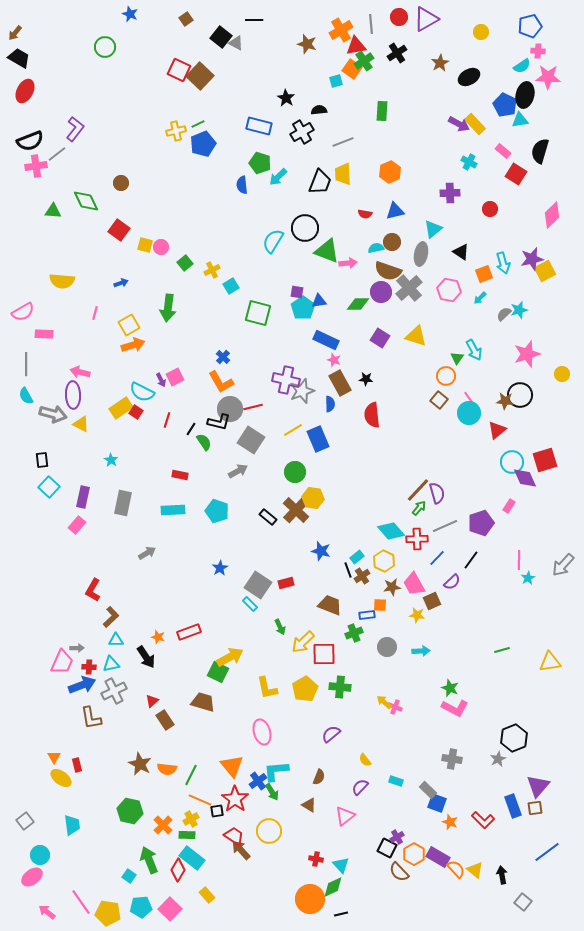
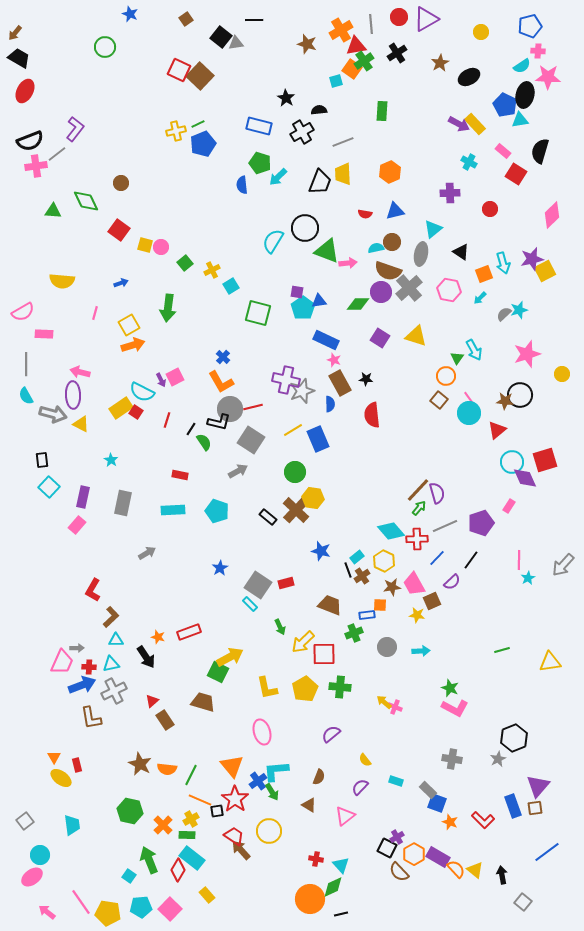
gray triangle at (236, 43): rotated 35 degrees counterclockwise
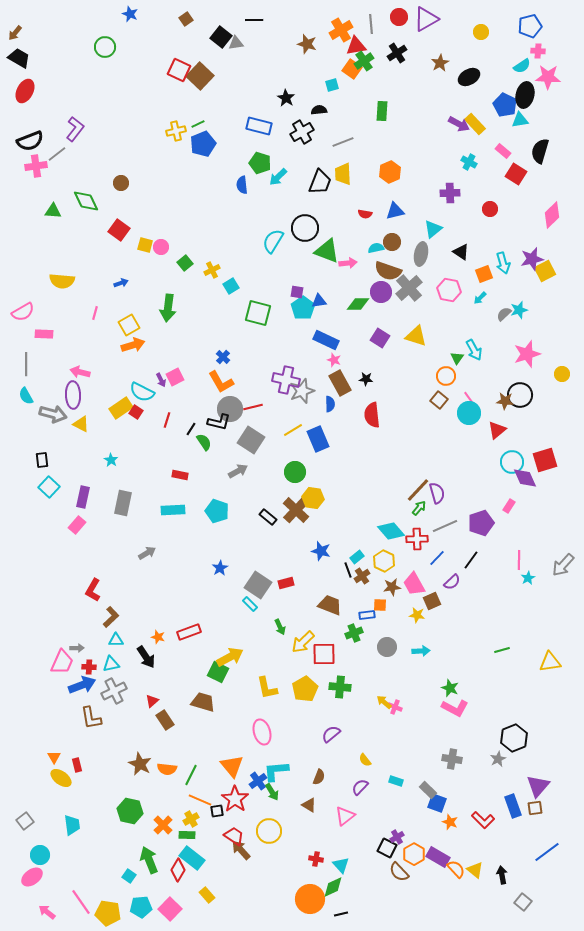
cyan square at (336, 81): moved 4 px left, 4 px down
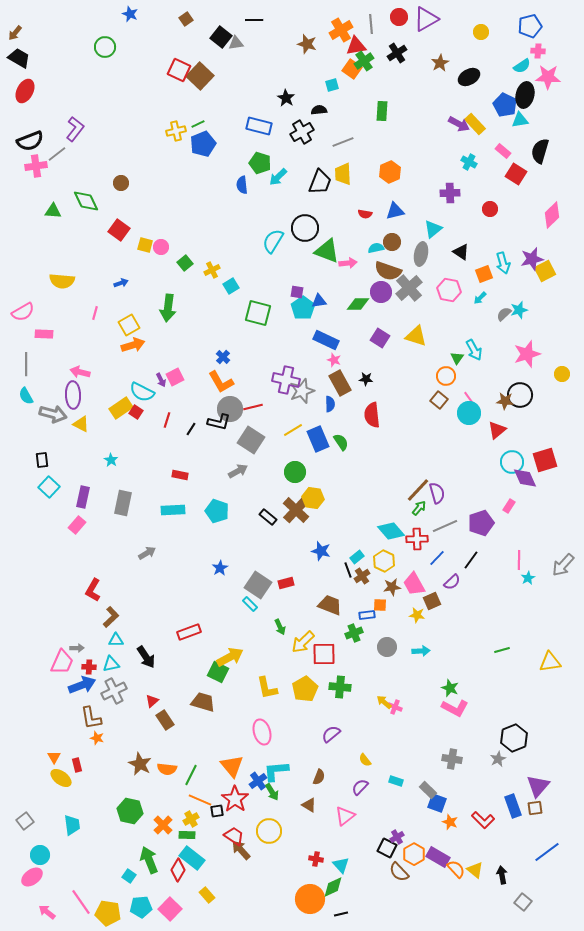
green semicircle at (204, 442): moved 137 px right
orange star at (158, 637): moved 61 px left, 101 px down
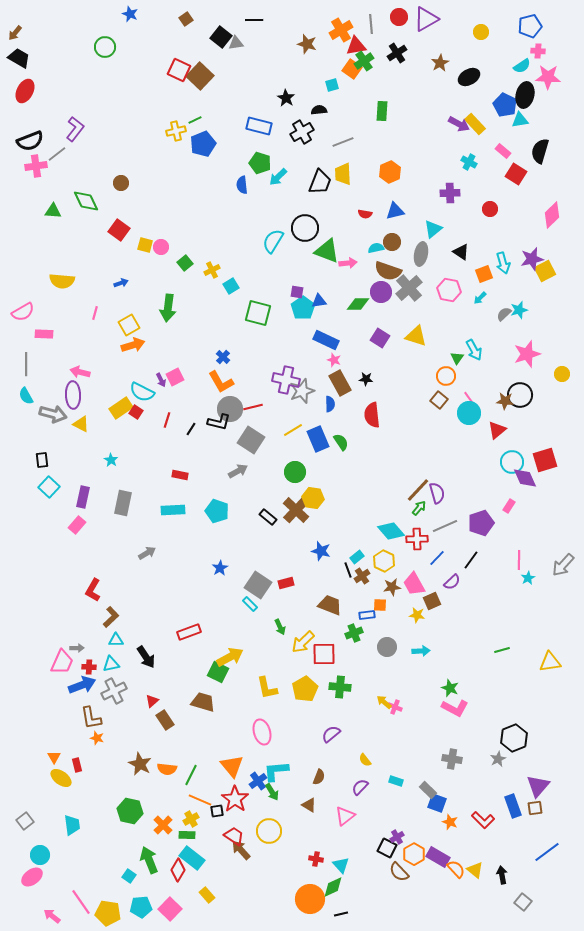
green line at (198, 124): moved 3 px left, 4 px up
pink arrow at (47, 912): moved 5 px right, 4 px down
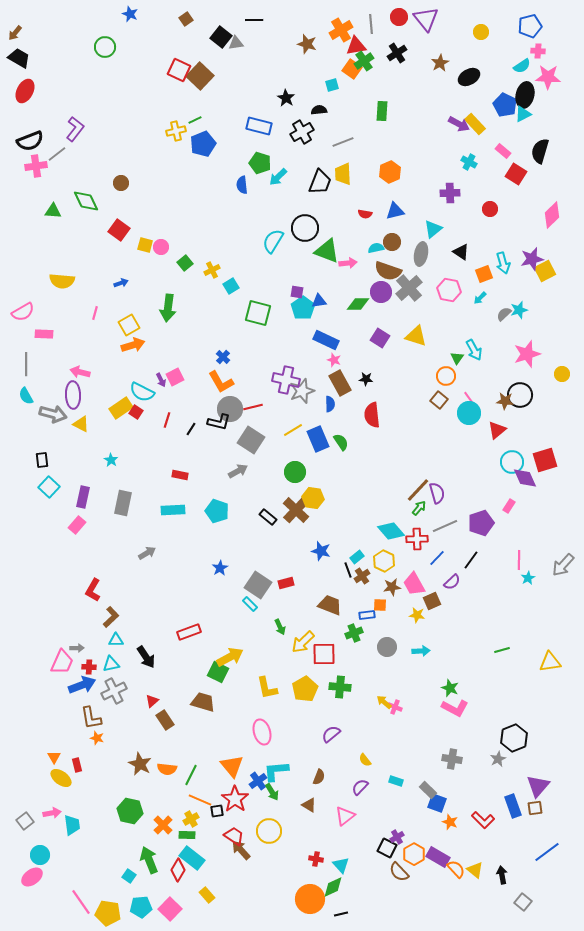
purple triangle at (426, 19): rotated 40 degrees counterclockwise
cyan triangle at (520, 120): moved 3 px right, 6 px up; rotated 18 degrees counterclockwise
pink arrow at (52, 916): moved 103 px up; rotated 132 degrees clockwise
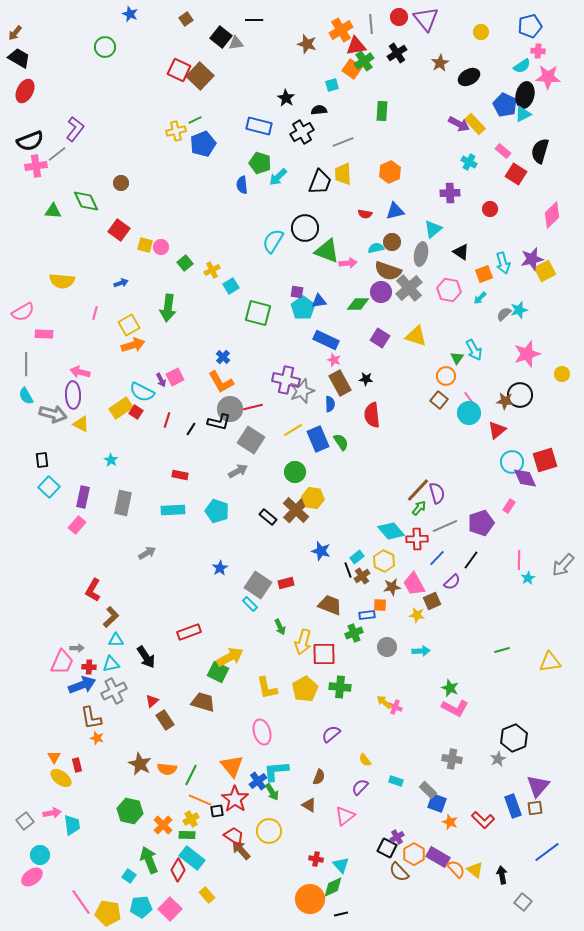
yellow arrow at (303, 642): rotated 30 degrees counterclockwise
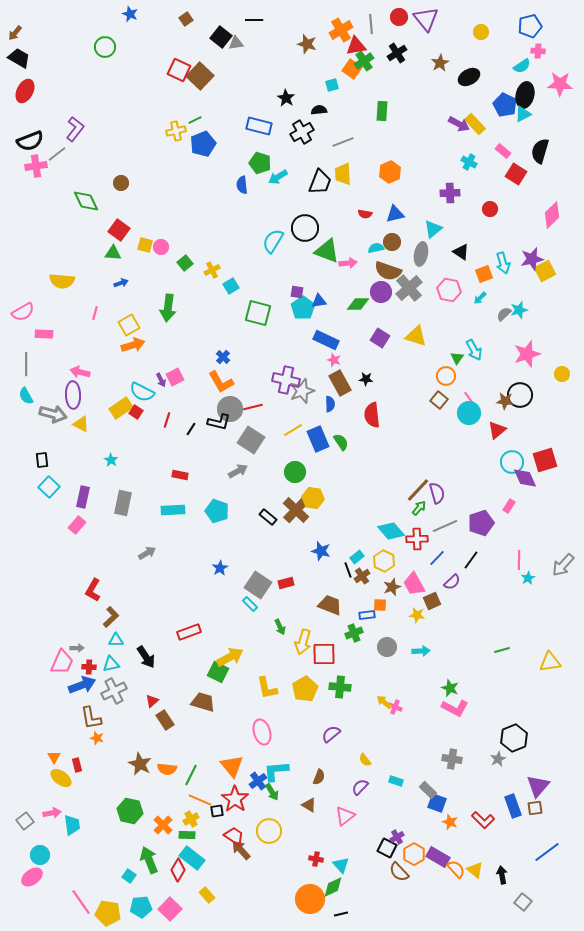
pink star at (548, 77): moved 12 px right, 7 px down
cyan arrow at (278, 177): rotated 12 degrees clockwise
green triangle at (53, 211): moved 60 px right, 42 px down
blue triangle at (395, 211): moved 3 px down
brown star at (392, 587): rotated 12 degrees counterclockwise
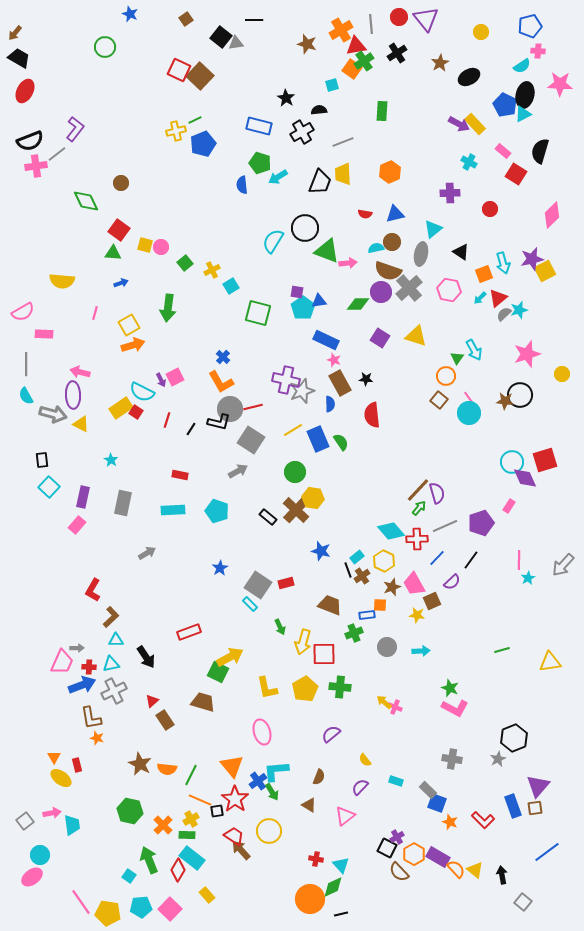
red triangle at (497, 430): moved 1 px right, 132 px up
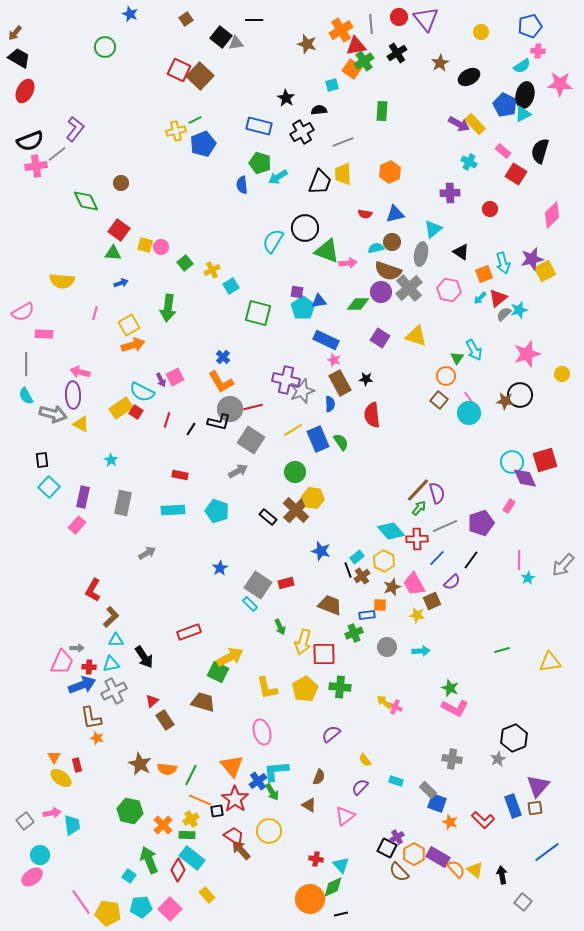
black arrow at (146, 657): moved 2 px left
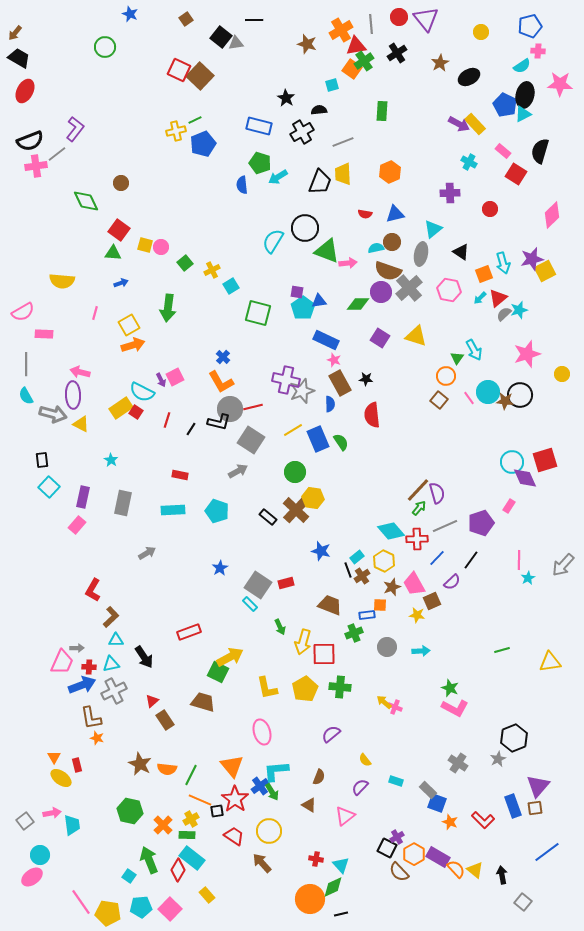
cyan circle at (469, 413): moved 19 px right, 21 px up
gray cross at (452, 759): moved 6 px right, 4 px down; rotated 24 degrees clockwise
blue cross at (258, 781): moved 2 px right, 5 px down
brown arrow at (241, 850): moved 21 px right, 13 px down
